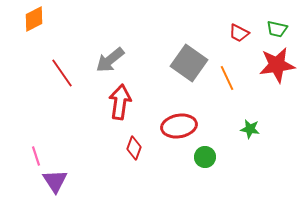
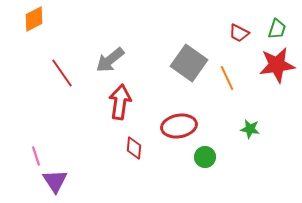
green trapezoid: rotated 85 degrees counterclockwise
red diamond: rotated 15 degrees counterclockwise
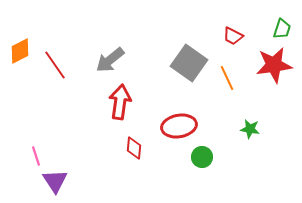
orange diamond: moved 14 px left, 32 px down
green trapezoid: moved 5 px right
red trapezoid: moved 6 px left, 3 px down
red star: moved 3 px left
red line: moved 7 px left, 8 px up
green circle: moved 3 px left
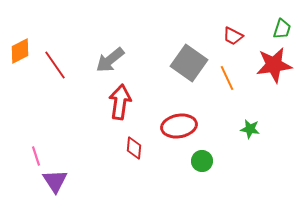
green circle: moved 4 px down
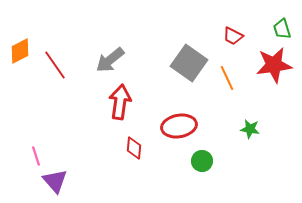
green trapezoid: rotated 145 degrees clockwise
purple triangle: rotated 8 degrees counterclockwise
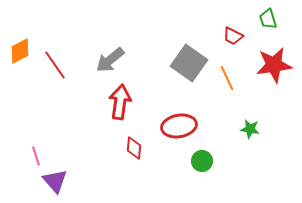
green trapezoid: moved 14 px left, 10 px up
